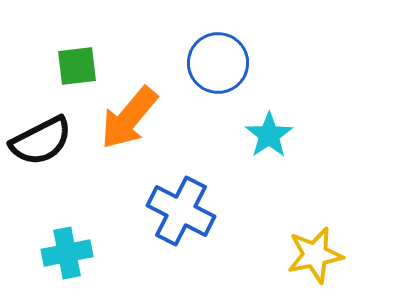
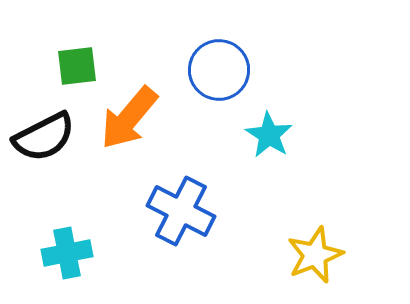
blue circle: moved 1 px right, 7 px down
cyan star: rotated 6 degrees counterclockwise
black semicircle: moved 3 px right, 4 px up
yellow star: rotated 10 degrees counterclockwise
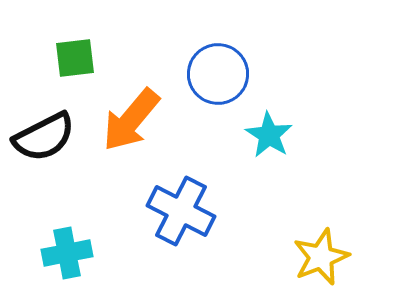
green square: moved 2 px left, 8 px up
blue circle: moved 1 px left, 4 px down
orange arrow: moved 2 px right, 2 px down
yellow star: moved 6 px right, 2 px down
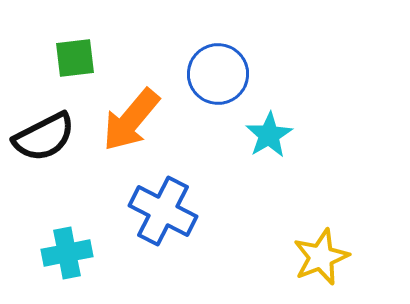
cyan star: rotated 9 degrees clockwise
blue cross: moved 18 px left
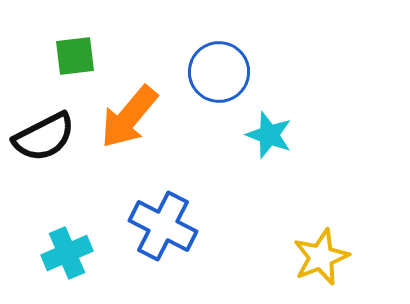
green square: moved 2 px up
blue circle: moved 1 px right, 2 px up
orange arrow: moved 2 px left, 3 px up
cyan star: rotated 21 degrees counterclockwise
blue cross: moved 15 px down
cyan cross: rotated 12 degrees counterclockwise
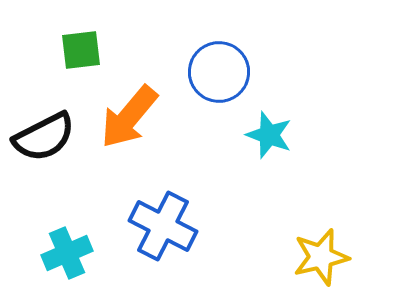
green square: moved 6 px right, 6 px up
yellow star: rotated 8 degrees clockwise
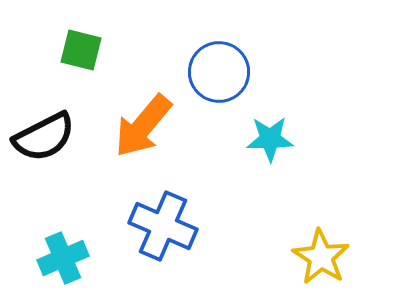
green square: rotated 21 degrees clockwise
orange arrow: moved 14 px right, 9 px down
cyan star: moved 1 px right, 4 px down; rotated 21 degrees counterclockwise
blue cross: rotated 4 degrees counterclockwise
cyan cross: moved 4 px left, 5 px down
yellow star: rotated 26 degrees counterclockwise
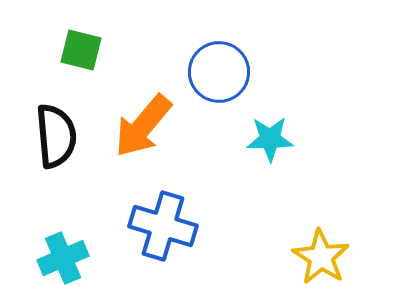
black semicircle: moved 12 px right, 1 px up; rotated 68 degrees counterclockwise
blue cross: rotated 6 degrees counterclockwise
